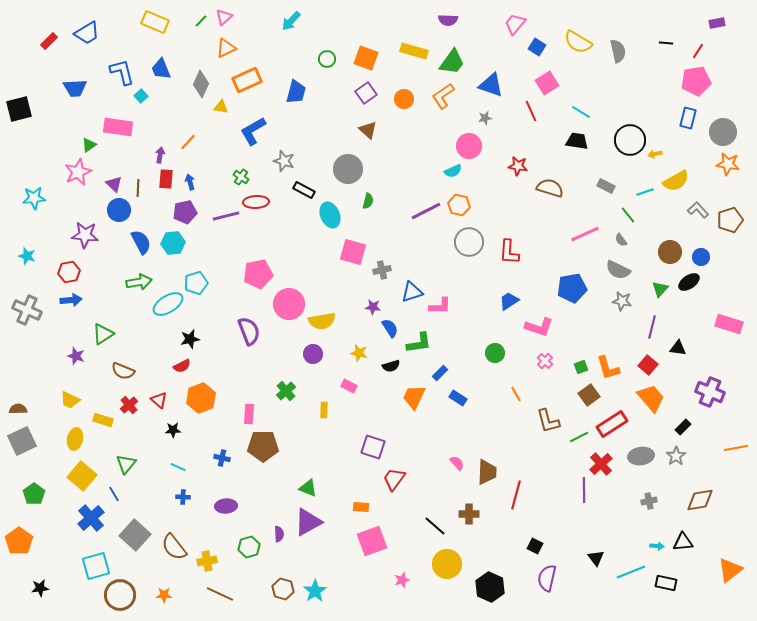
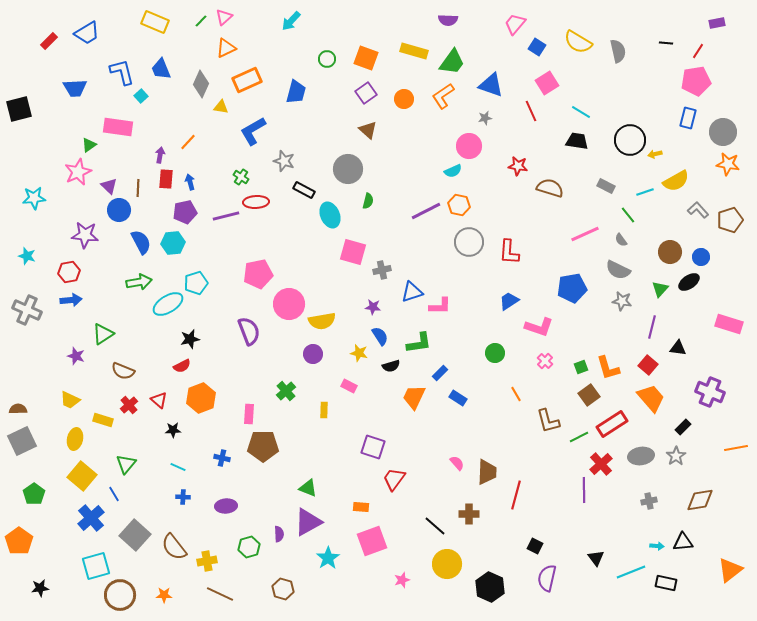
purple triangle at (114, 184): moved 5 px left, 2 px down
blue semicircle at (390, 328): moved 10 px left, 8 px down
cyan star at (315, 591): moved 13 px right, 33 px up
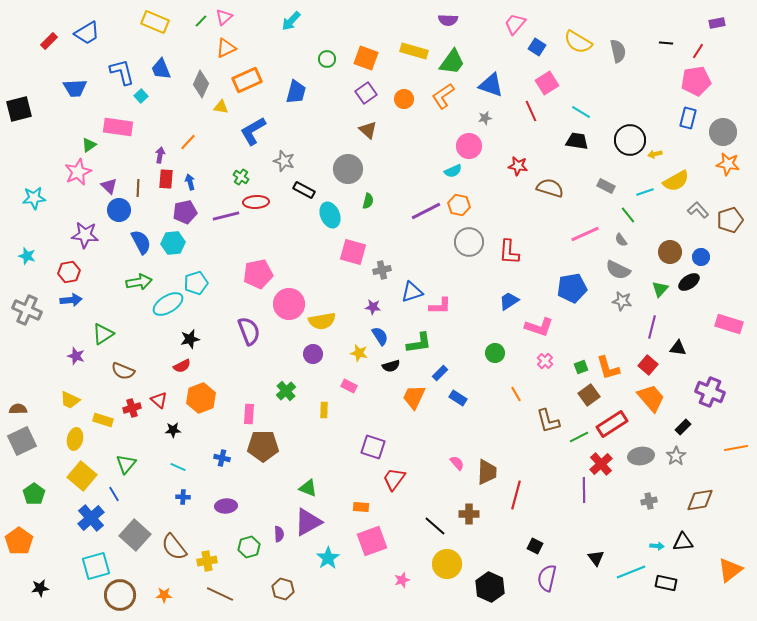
red cross at (129, 405): moved 3 px right, 3 px down; rotated 24 degrees clockwise
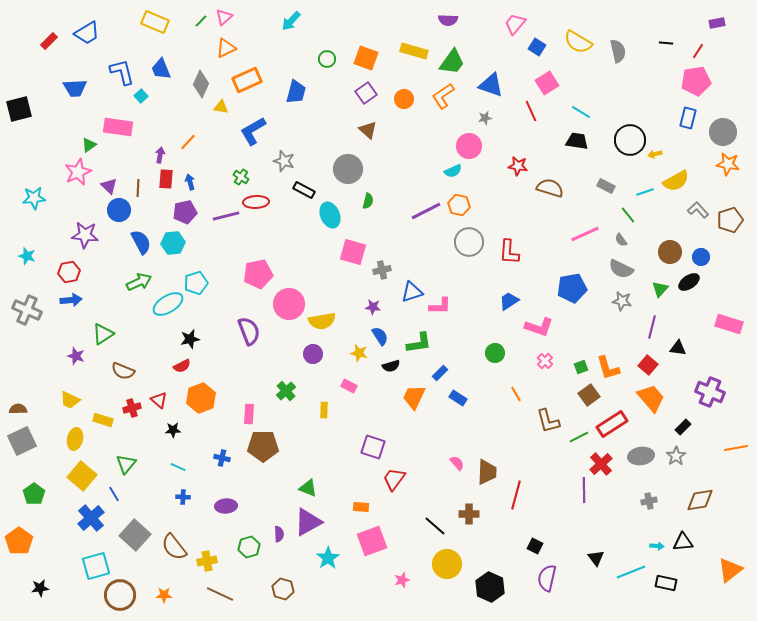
gray semicircle at (618, 270): moved 3 px right, 1 px up
green arrow at (139, 282): rotated 15 degrees counterclockwise
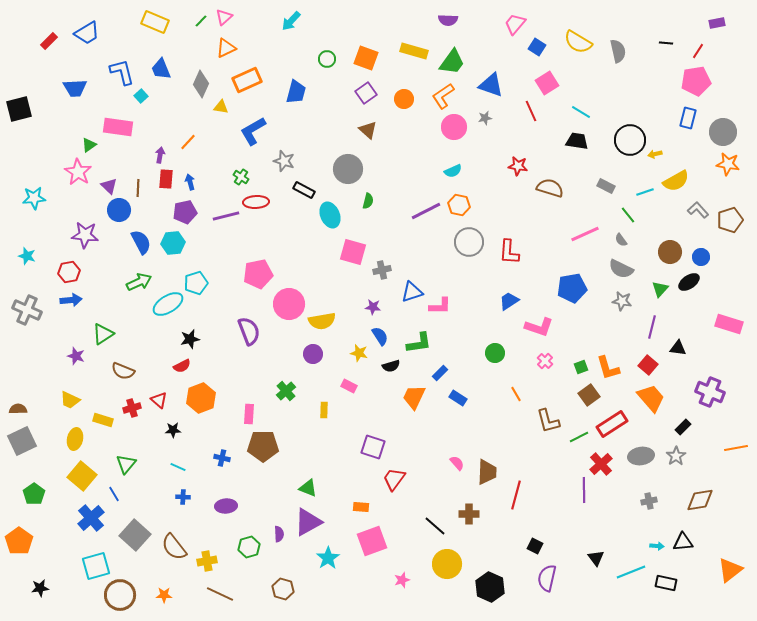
pink circle at (469, 146): moved 15 px left, 19 px up
pink star at (78, 172): rotated 16 degrees counterclockwise
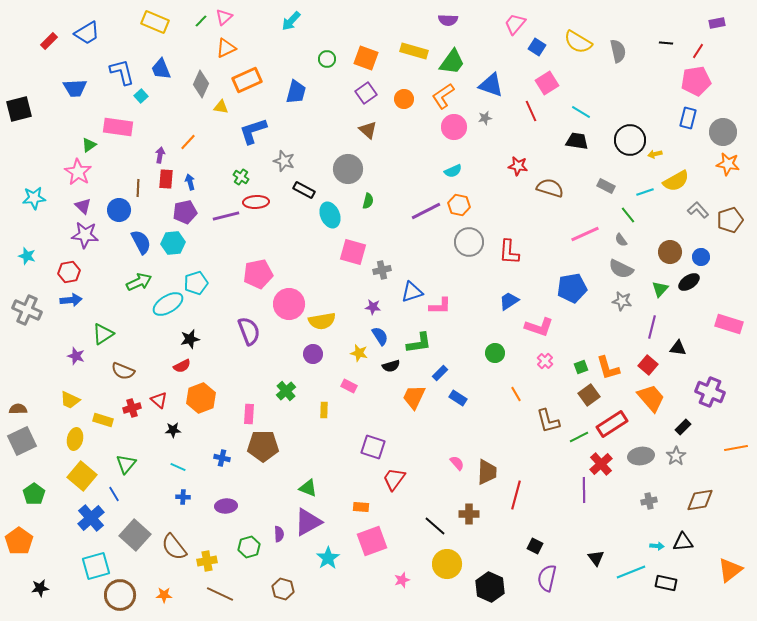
blue L-shape at (253, 131): rotated 12 degrees clockwise
purple triangle at (109, 186): moved 26 px left, 20 px down
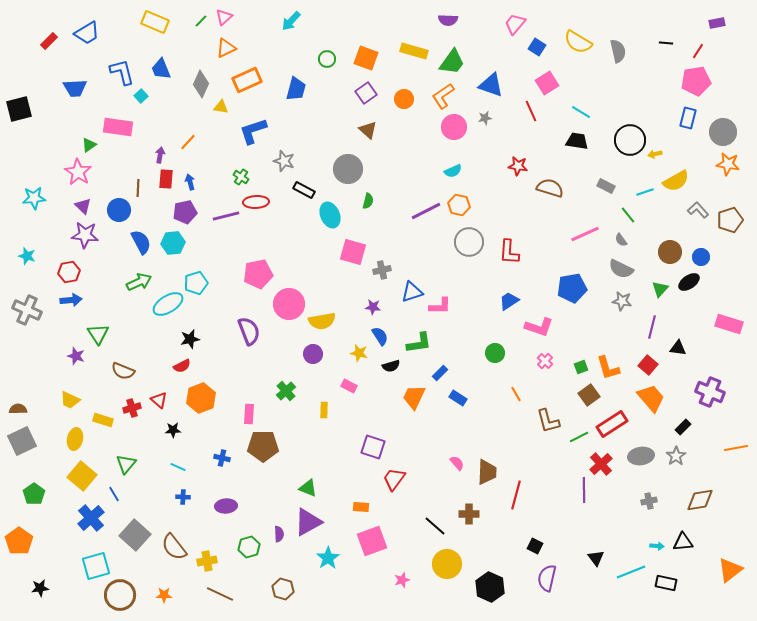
blue trapezoid at (296, 92): moved 3 px up
green triangle at (103, 334): moved 5 px left; rotated 30 degrees counterclockwise
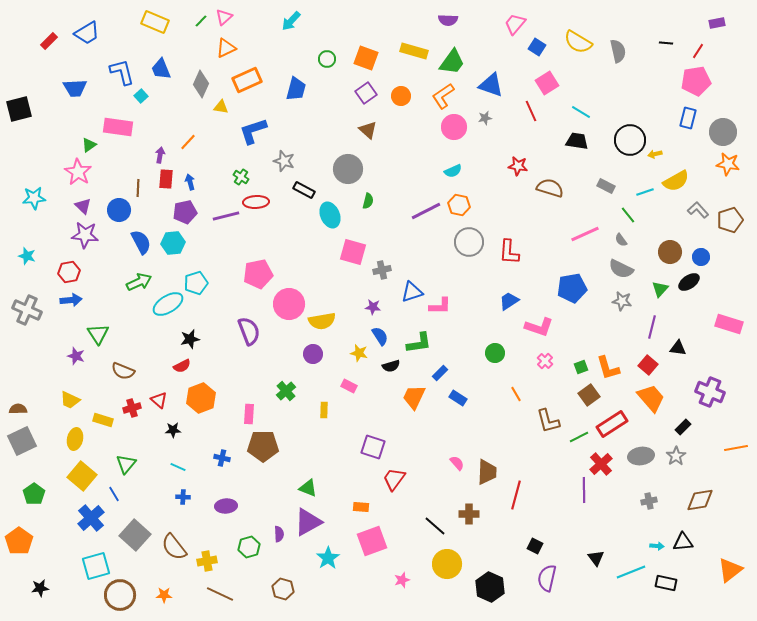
orange circle at (404, 99): moved 3 px left, 3 px up
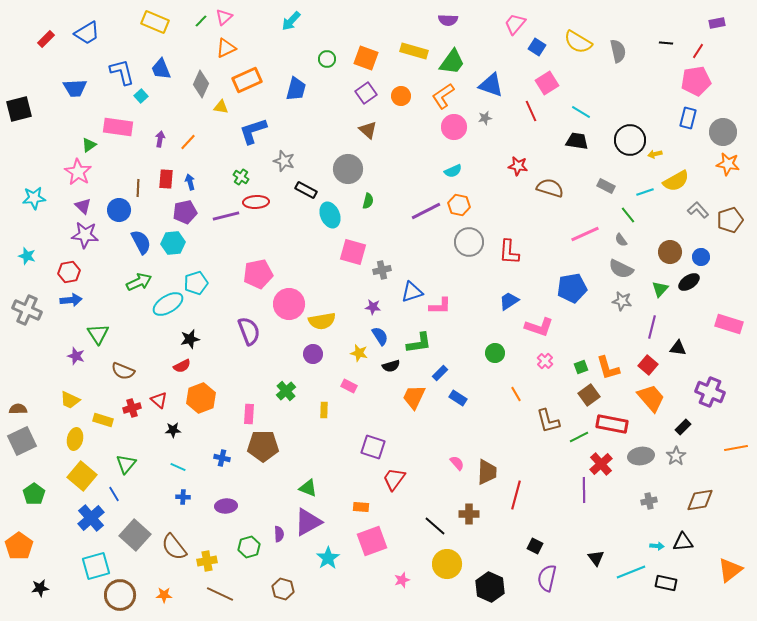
red rectangle at (49, 41): moved 3 px left, 2 px up
purple arrow at (160, 155): moved 16 px up
black rectangle at (304, 190): moved 2 px right
red rectangle at (612, 424): rotated 44 degrees clockwise
orange pentagon at (19, 541): moved 5 px down
